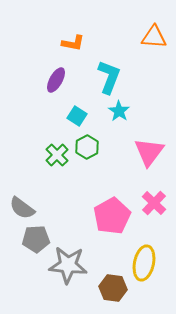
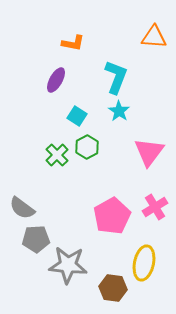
cyan L-shape: moved 7 px right
pink cross: moved 1 px right, 4 px down; rotated 15 degrees clockwise
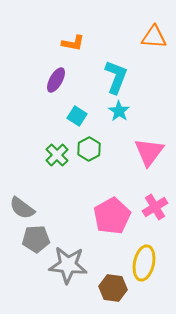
green hexagon: moved 2 px right, 2 px down
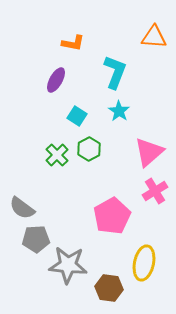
cyan L-shape: moved 1 px left, 5 px up
pink triangle: rotated 12 degrees clockwise
pink cross: moved 16 px up
brown hexagon: moved 4 px left
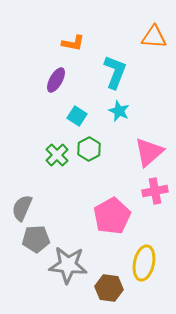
cyan star: rotated 10 degrees counterclockwise
pink cross: rotated 20 degrees clockwise
gray semicircle: rotated 76 degrees clockwise
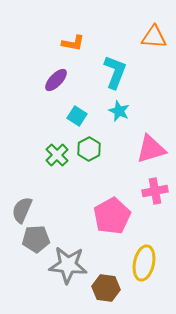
purple ellipse: rotated 15 degrees clockwise
pink triangle: moved 2 px right, 3 px up; rotated 24 degrees clockwise
gray semicircle: moved 2 px down
brown hexagon: moved 3 px left
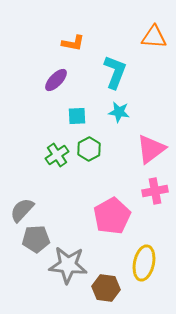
cyan star: moved 1 px down; rotated 15 degrees counterclockwise
cyan square: rotated 36 degrees counterclockwise
pink triangle: rotated 20 degrees counterclockwise
green cross: rotated 10 degrees clockwise
gray semicircle: rotated 20 degrees clockwise
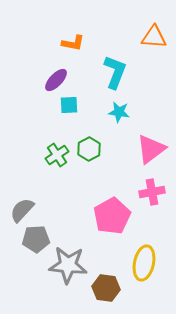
cyan square: moved 8 px left, 11 px up
pink cross: moved 3 px left, 1 px down
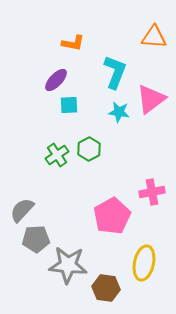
pink triangle: moved 50 px up
